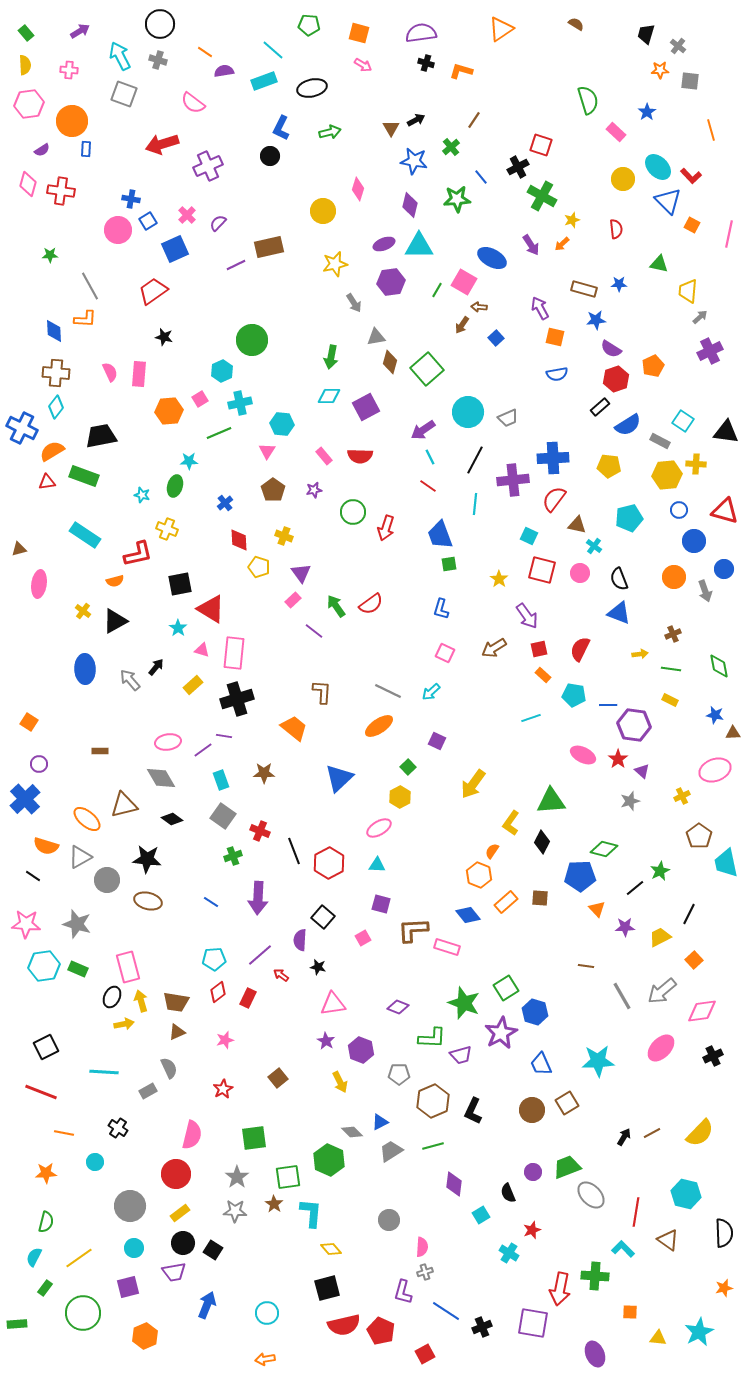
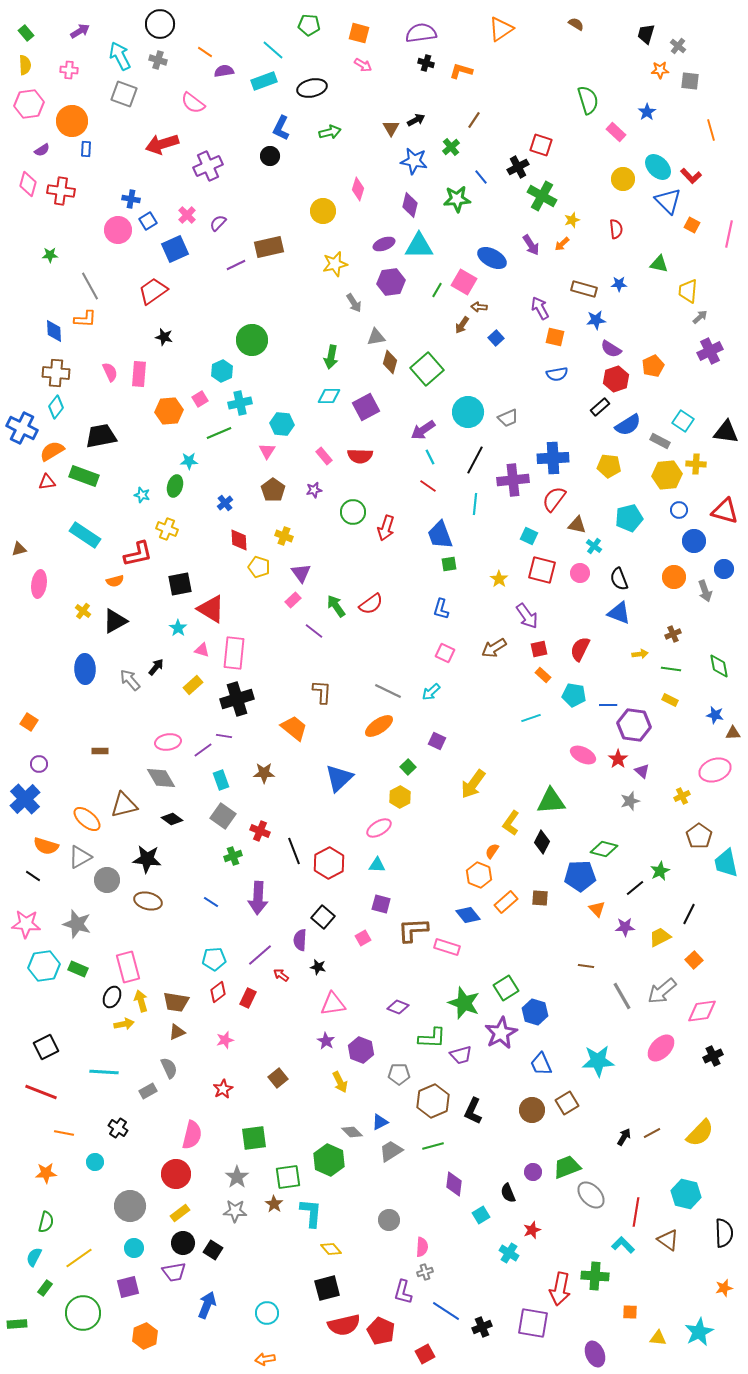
cyan L-shape at (623, 1249): moved 4 px up
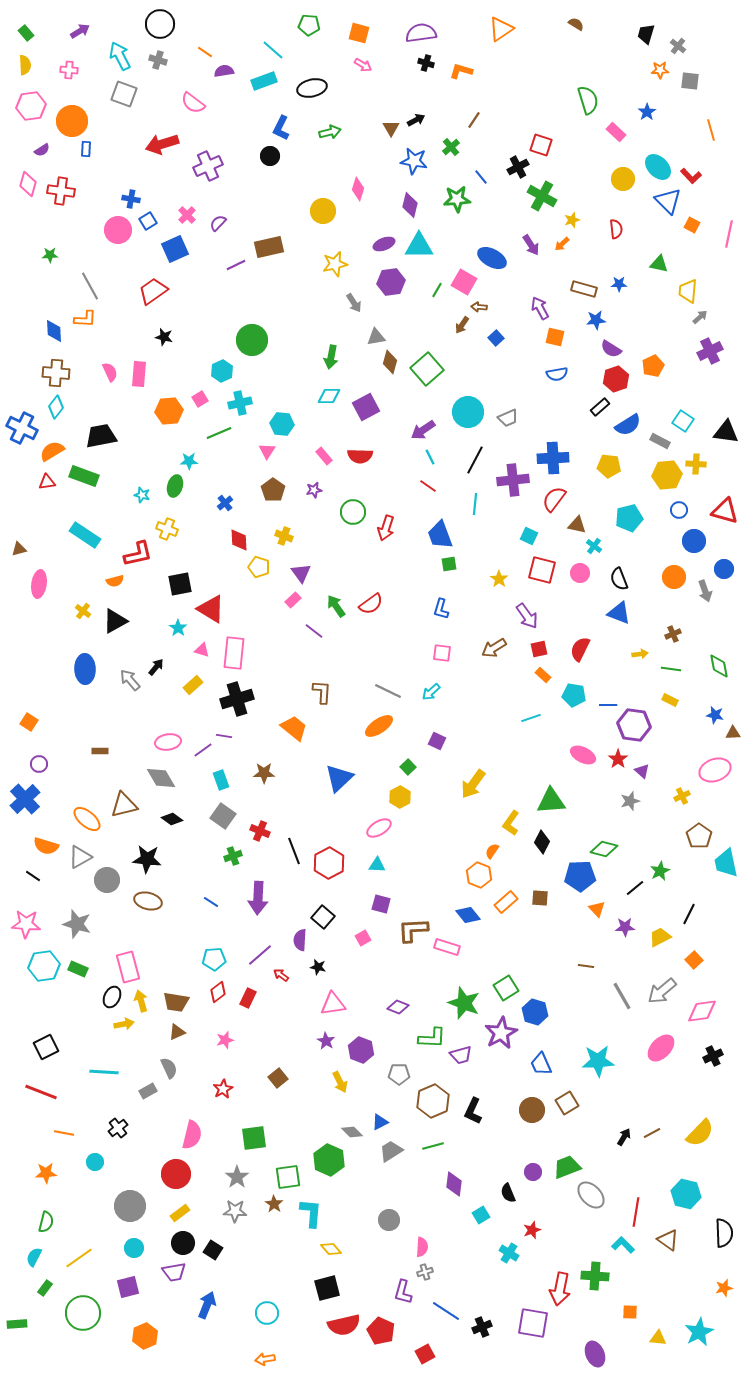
pink hexagon at (29, 104): moved 2 px right, 2 px down
pink square at (445, 653): moved 3 px left; rotated 18 degrees counterclockwise
black cross at (118, 1128): rotated 18 degrees clockwise
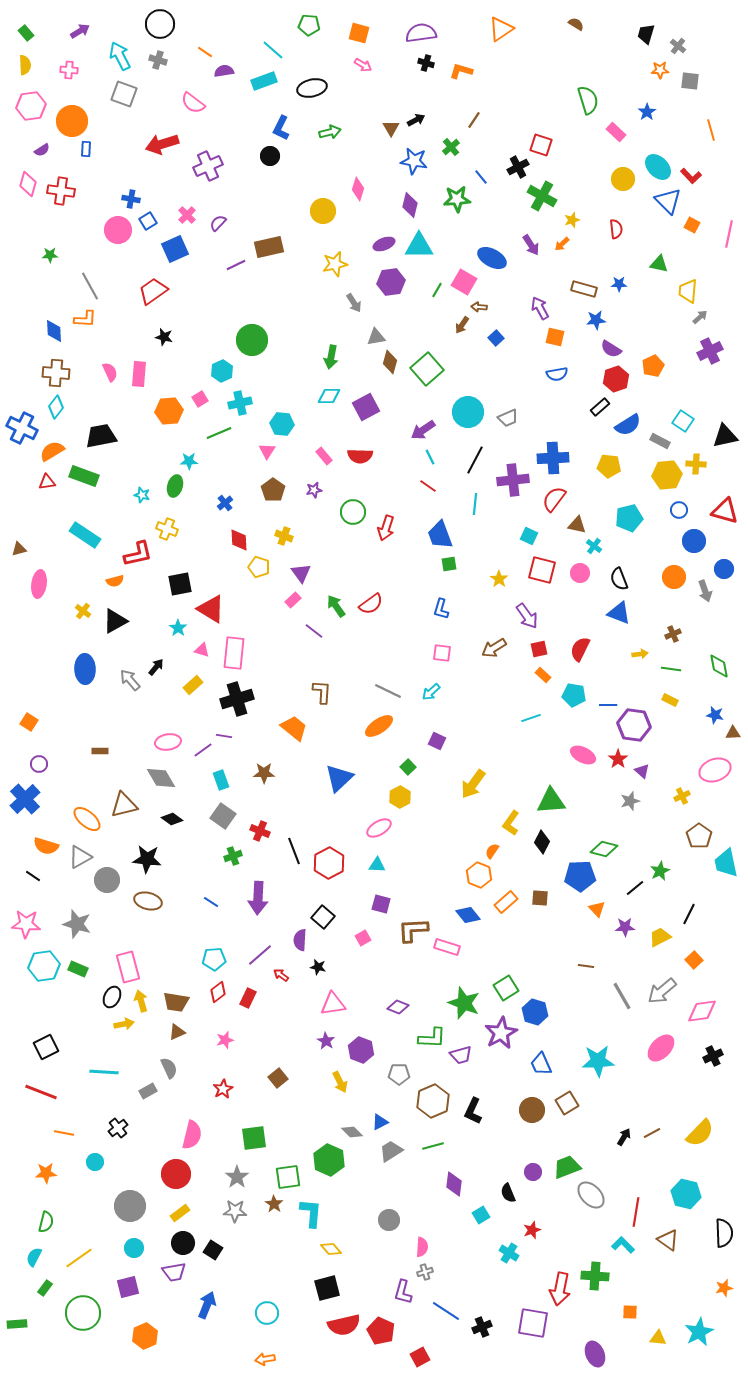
black triangle at (726, 432): moved 1 px left, 4 px down; rotated 20 degrees counterclockwise
red square at (425, 1354): moved 5 px left, 3 px down
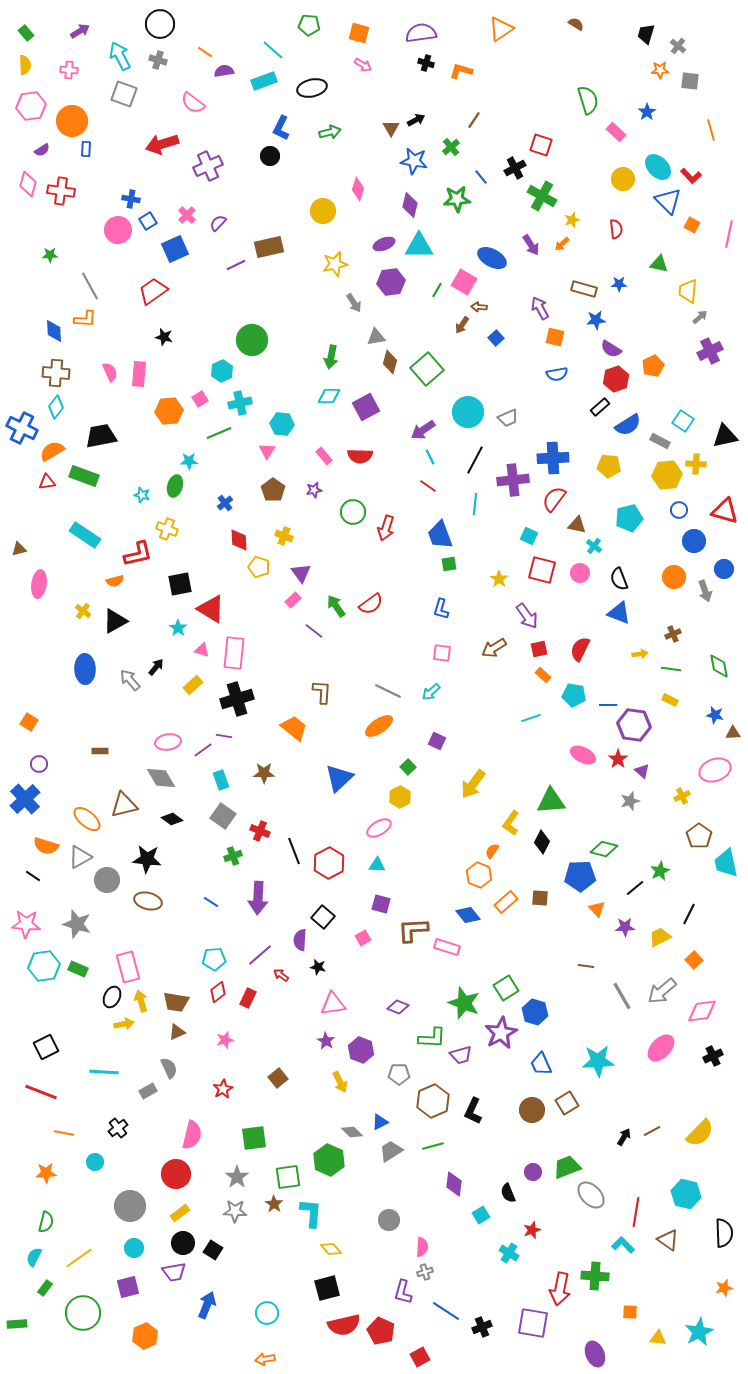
black cross at (518, 167): moved 3 px left, 1 px down
brown line at (652, 1133): moved 2 px up
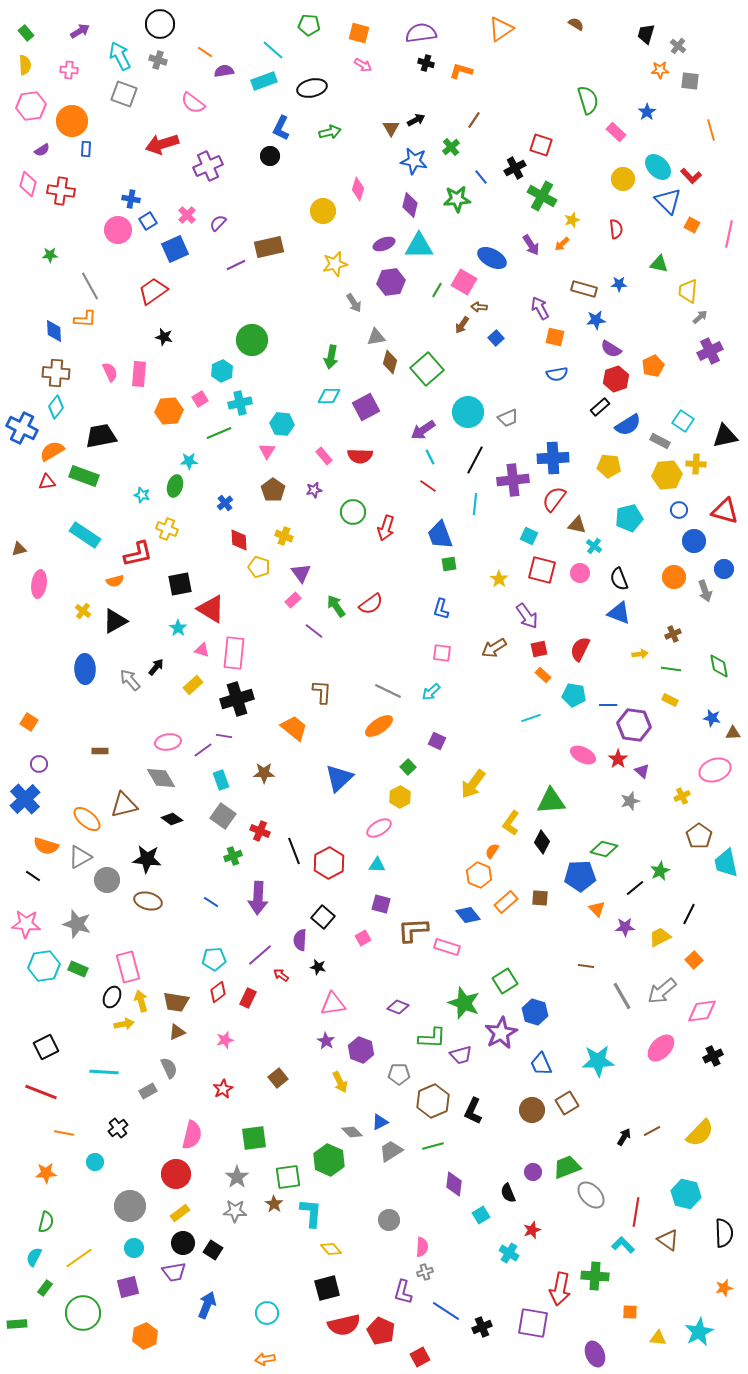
blue star at (715, 715): moved 3 px left, 3 px down
green square at (506, 988): moved 1 px left, 7 px up
